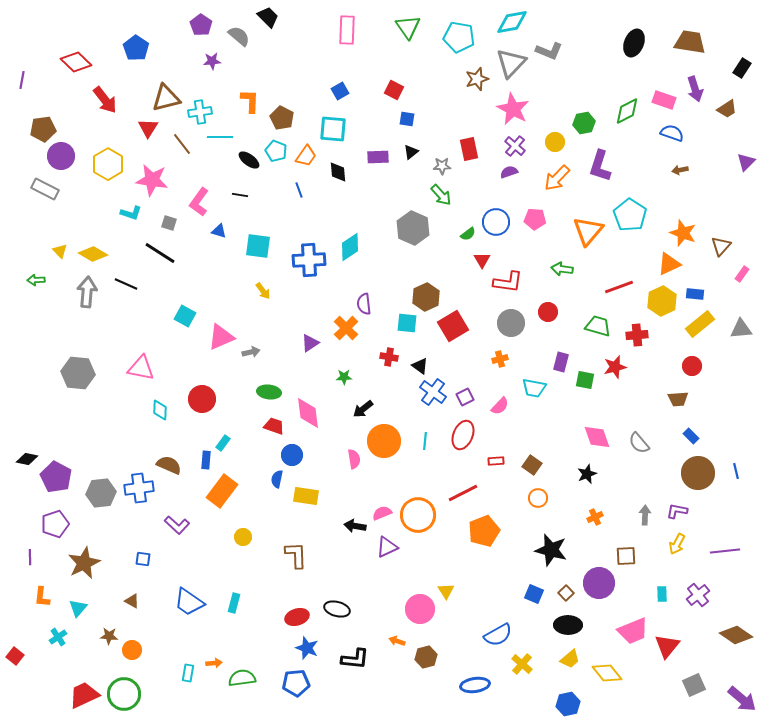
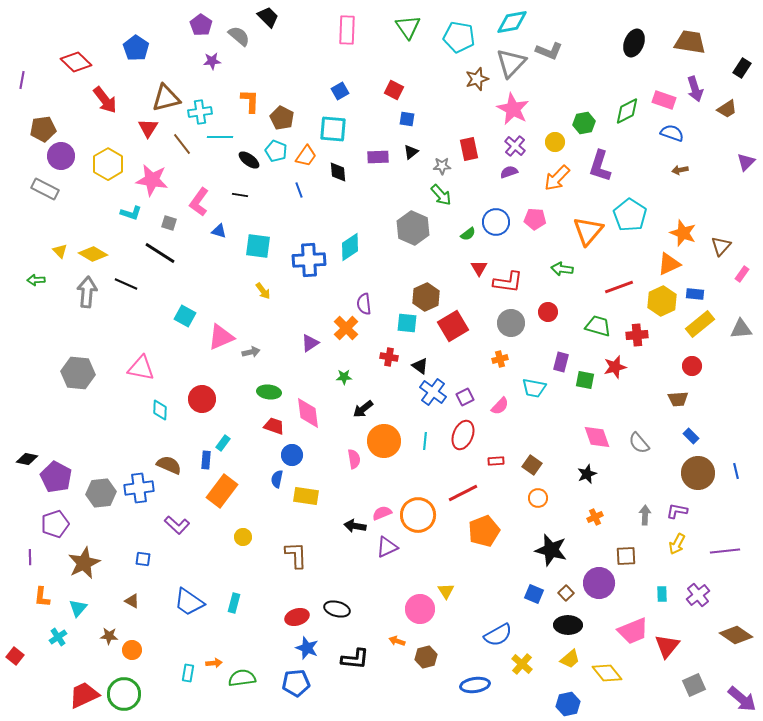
red triangle at (482, 260): moved 3 px left, 8 px down
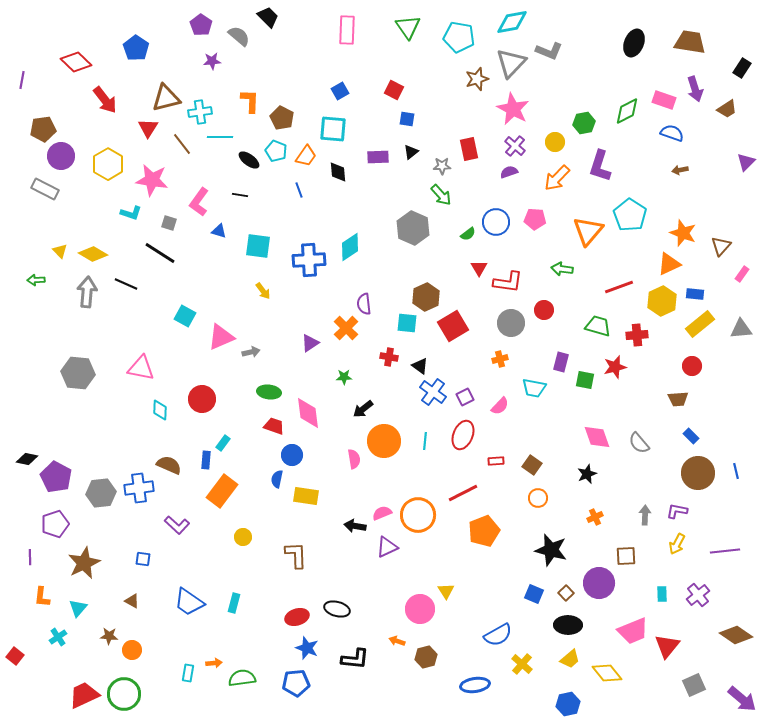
red circle at (548, 312): moved 4 px left, 2 px up
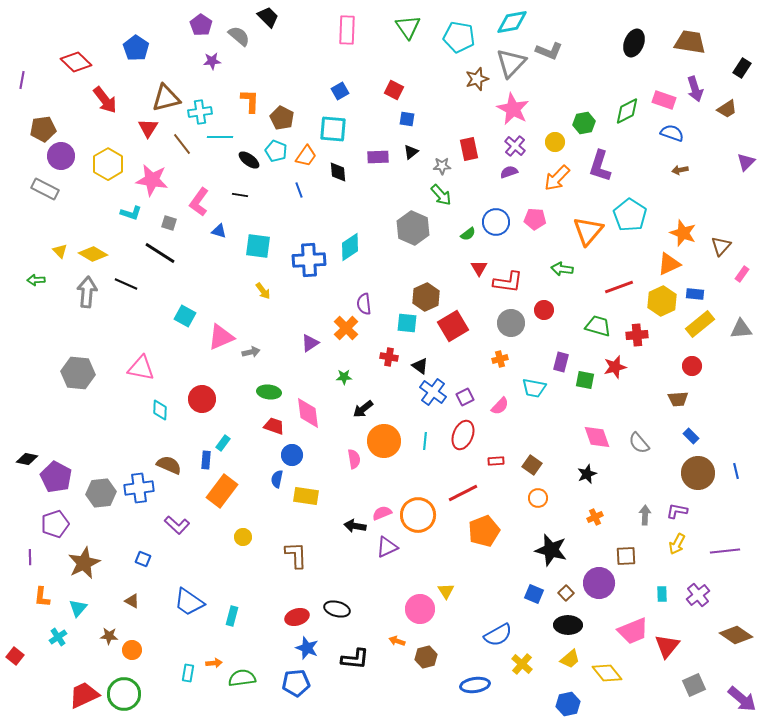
blue square at (143, 559): rotated 14 degrees clockwise
cyan rectangle at (234, 603): moved 2 px left, 13 px down
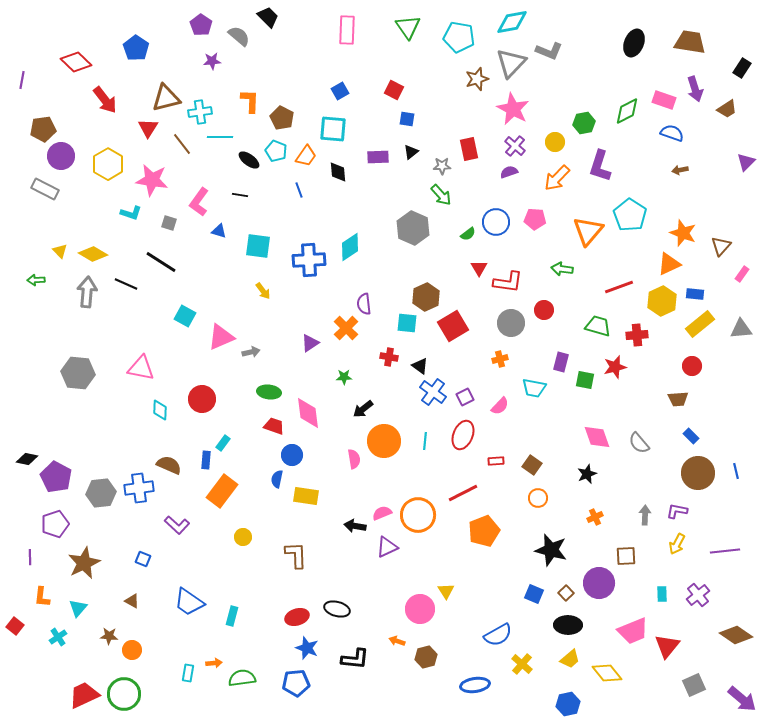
black line at (160, 253): moved 1 px right, 9 px down
red square at (15, 656): moved 30 px up
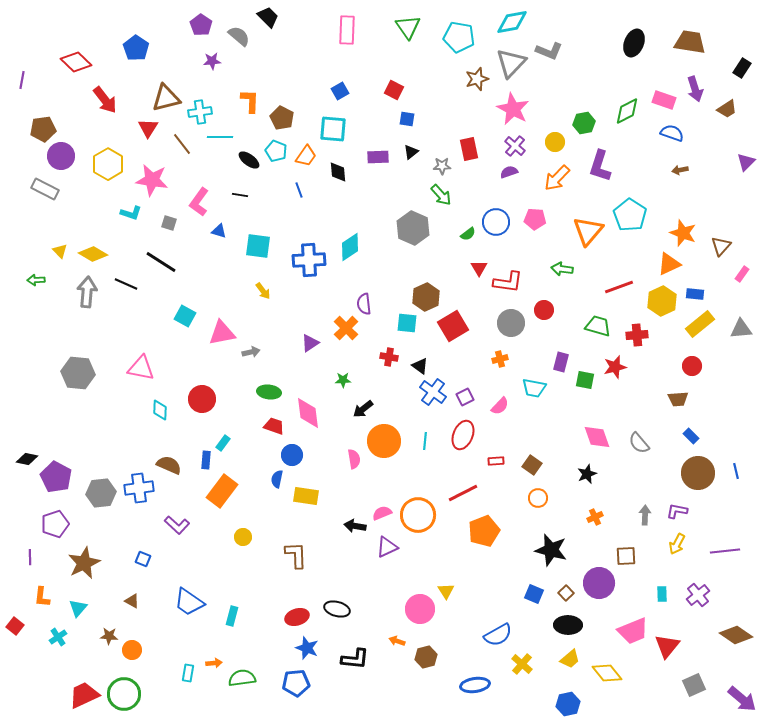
pink triangle at (221, 337): moved 1 px right, 4 px up; rotated 12 degrees clockwise
green star at (344, 377): moved 1 px left, 3 px down
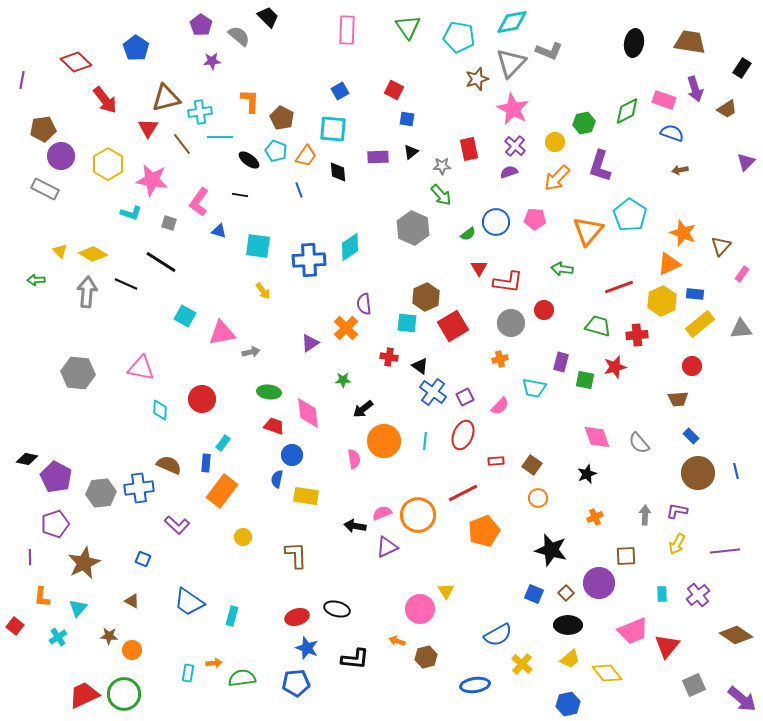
black ellipse at (634, 43): rotated 12 degrees counterclockwise
blue rectangle at (206, 460): moved 3 px down
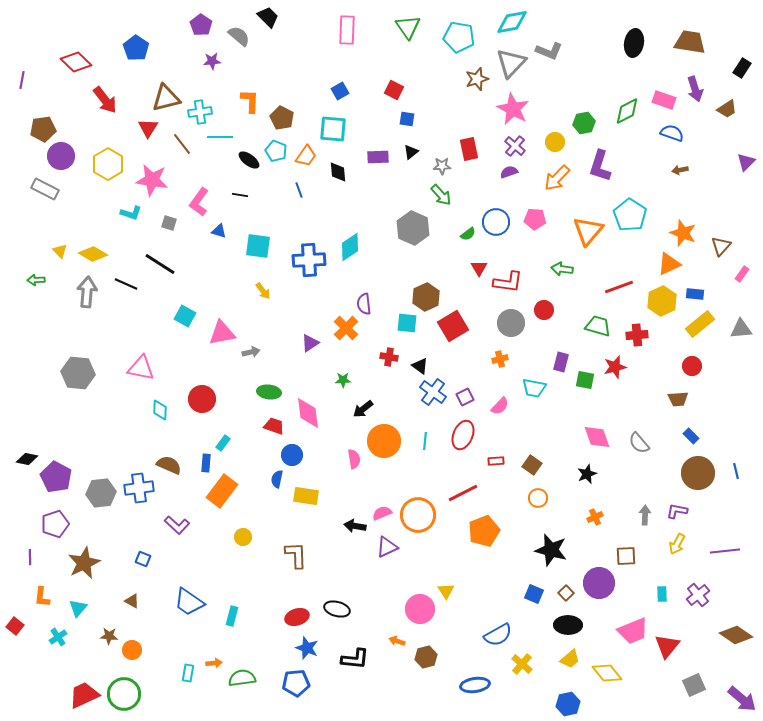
black line at (161, 262): moved 1 px left, 2 px down
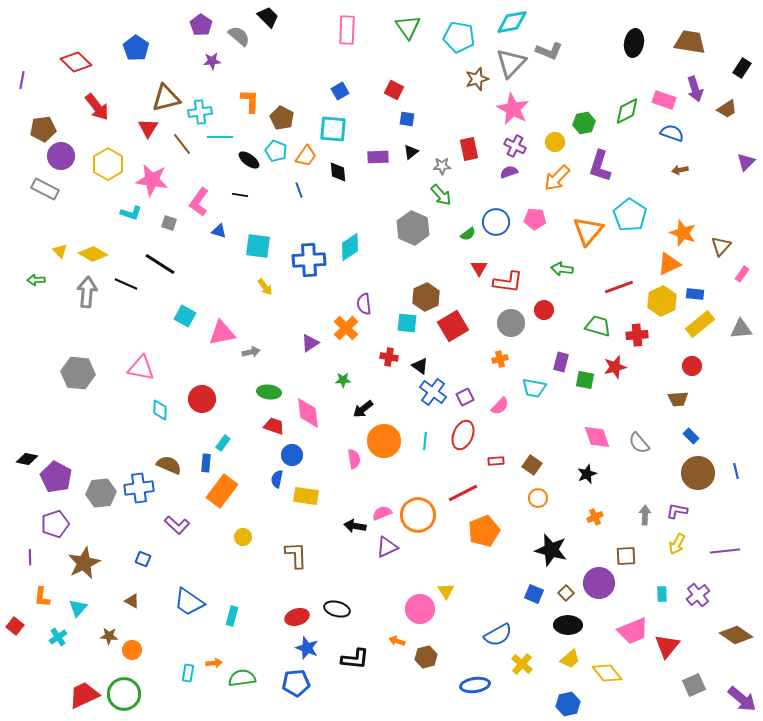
red arrow at (105, 100): moved 8 px left, 7 px down
purple cross at (515, 146): rotated 15 degrees counterclockwise
yellow arrow at (263, 291): moved 2 px right, 4 px up
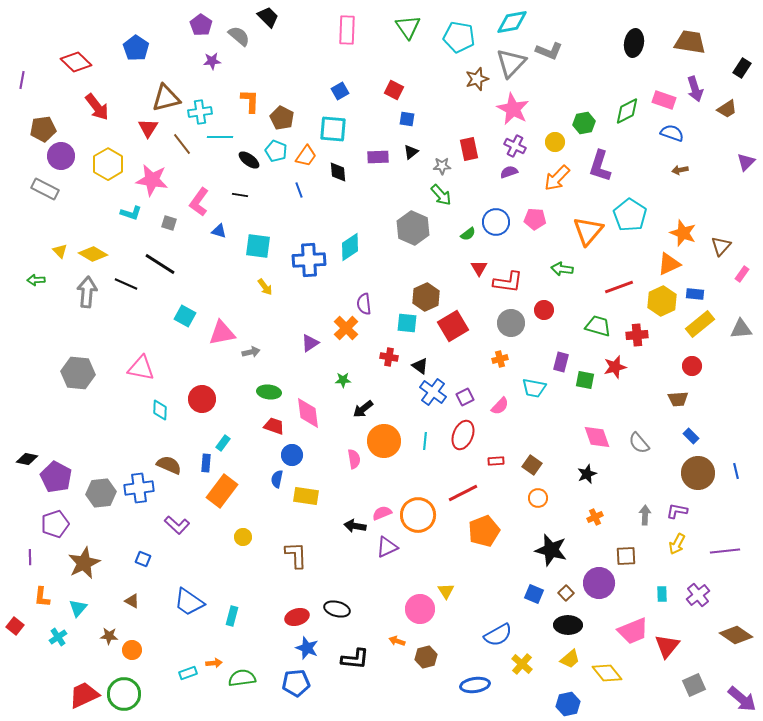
cyan rectangle at (188, 673): rotated 60 degrees clockwise
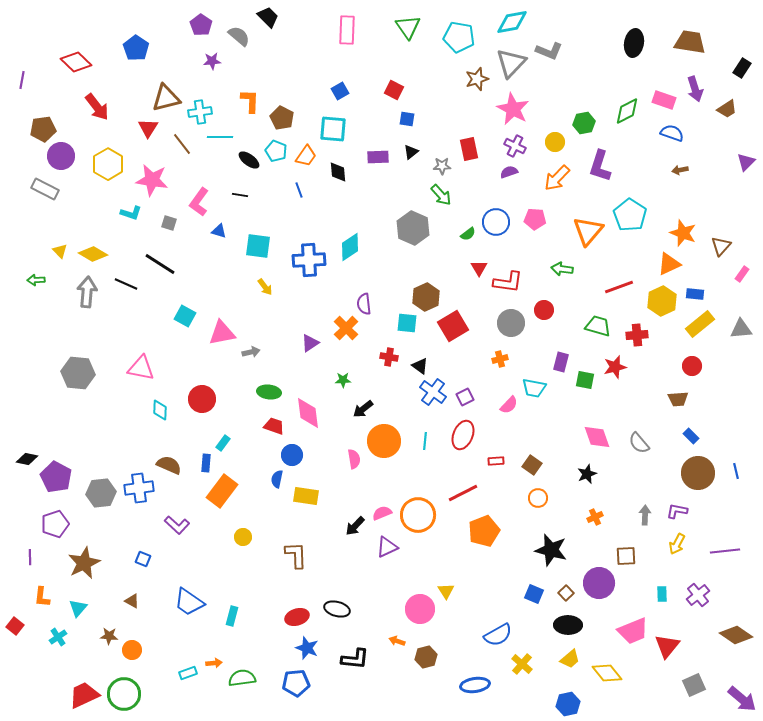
pink semicircle at (500, 406): moved 9 px right, 1 px up
black arrow at (355, 526): rotated 55 degrees counterclockwise
